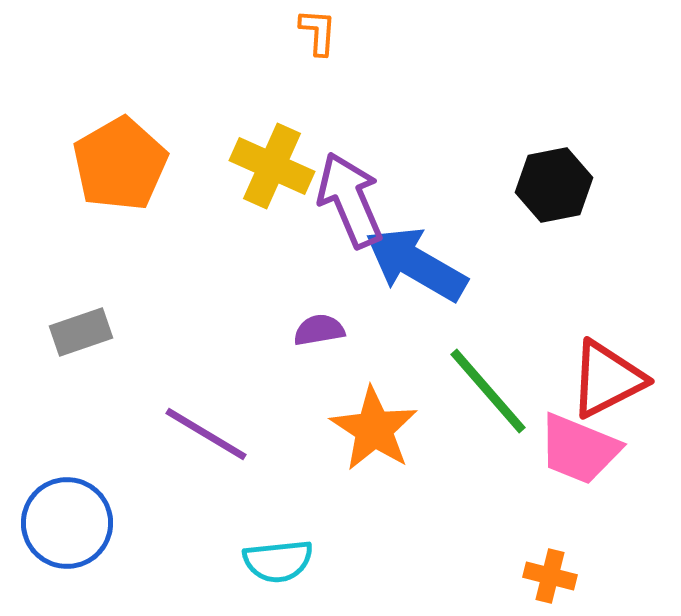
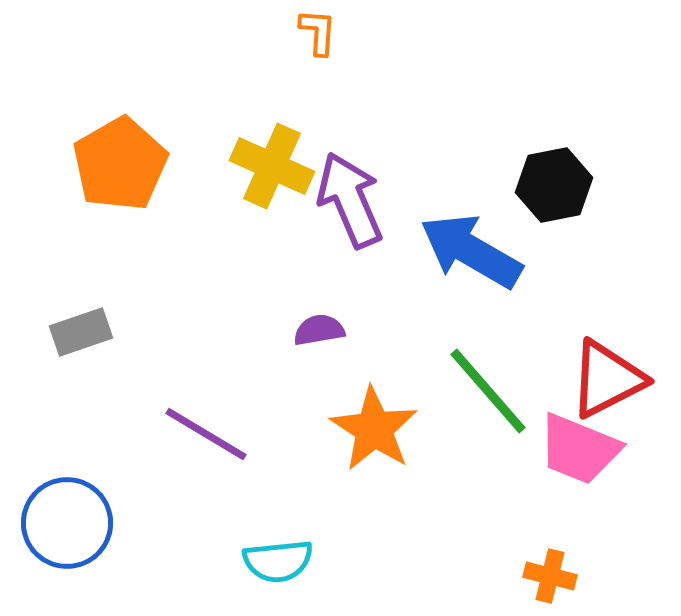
blue arrow: moved 55 px right, 13 px up
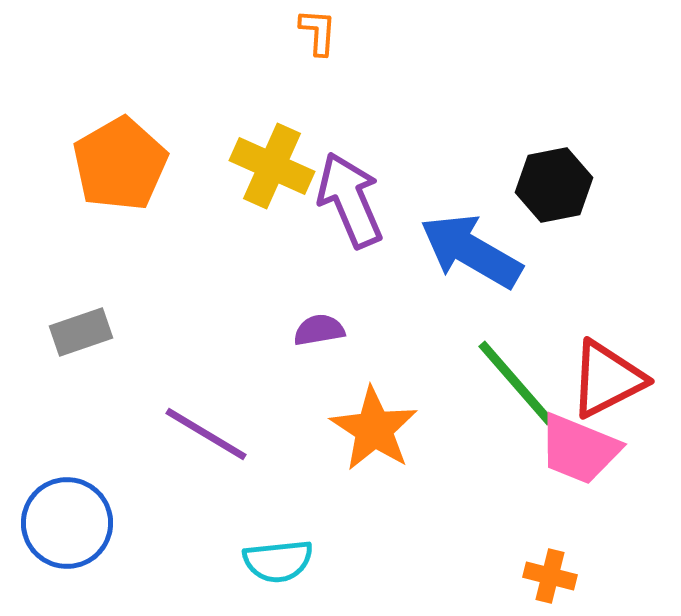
green line: moved 28 px right, 8 px up
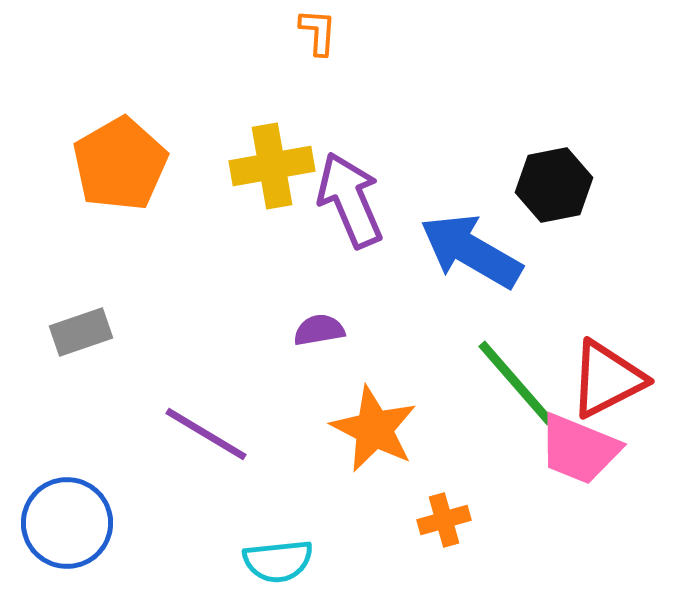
yellow cross: rotated 34 degrees counterclockwise
orange star: rotated 6 degrees counterclockwise
orange cross: moved 106 px left, 56 px up; rotated 30 degrees counterclockwise
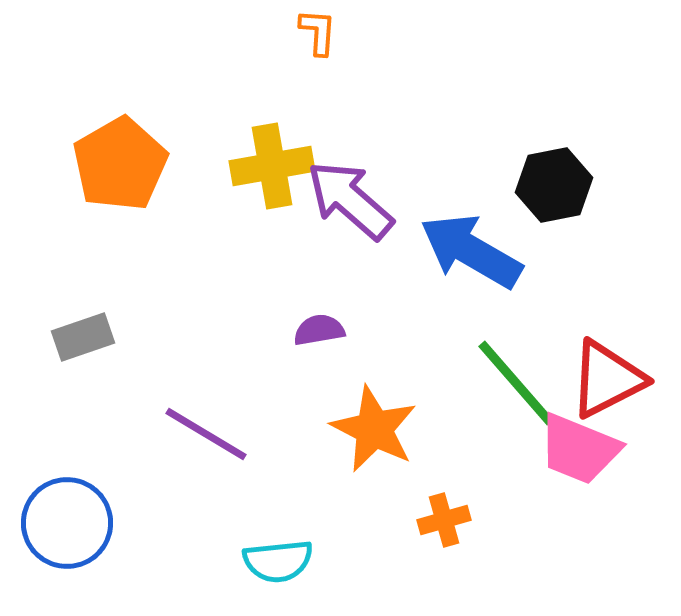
purple arrow: rotated 26 degrees counterclockwise
gray rectangle: moved 2 px right, 5 px down
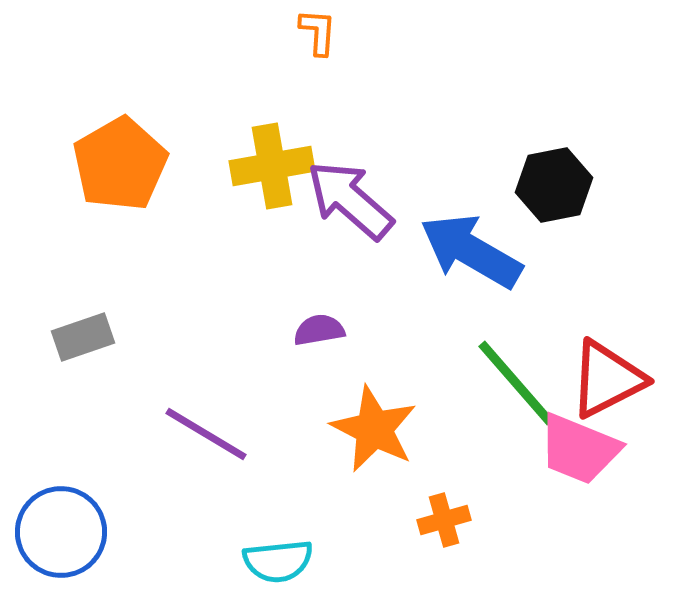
blue circle: moved 6 px left, 9 px down
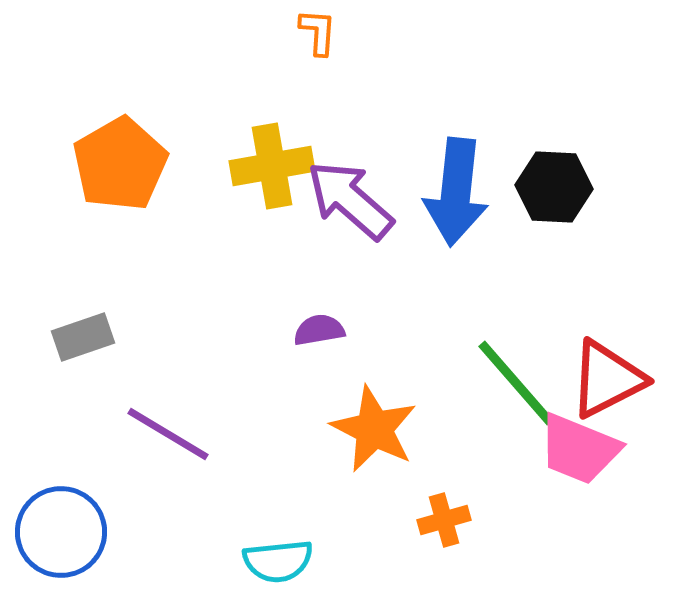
black hexagon: moved 2 px down; rotated 14 degrees clockwise
blue arrow: moved 15 px left, 59 px up; rotated 114 degrees counterclockwise
purple line: moved 38 px left
